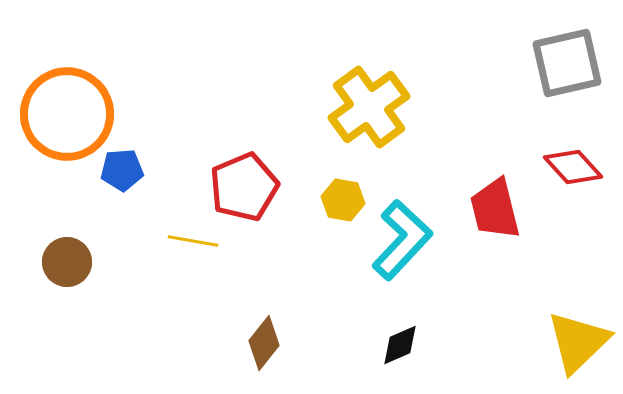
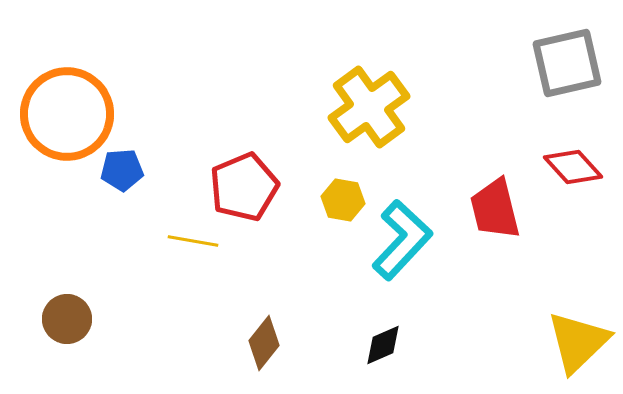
brown circle: moved 57 px down
black diamond: moved 17 px left
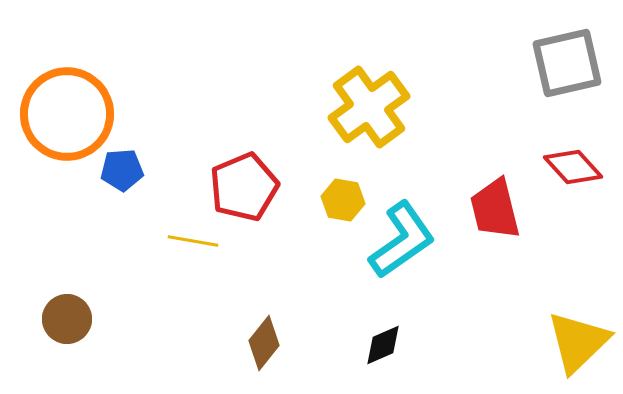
cyan L-shape: rotated 12 degrees clockwise
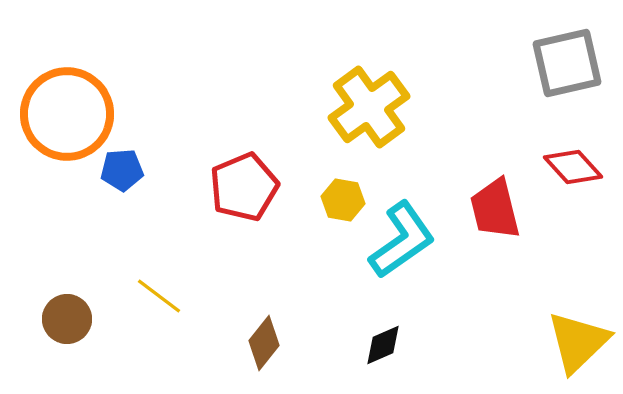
yellow line: moved 34 px left, 55 px down; rotated 27 degrees clockwise
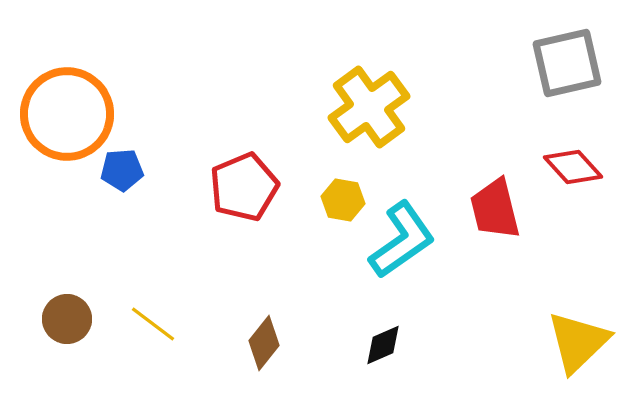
yellow line: moved 6 px left, 28 px down
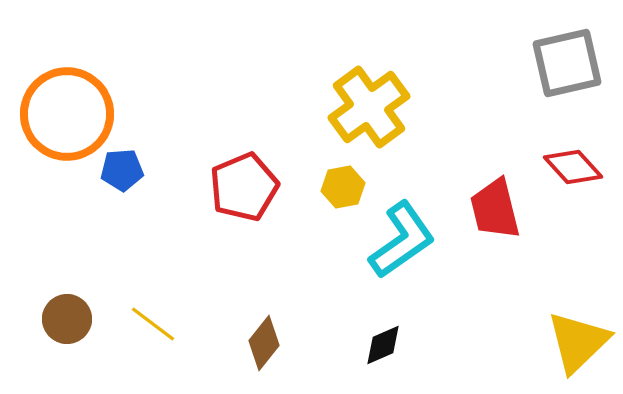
yellow hexagon: moved 13 px up; rotated 21 degrees counterclockwise
